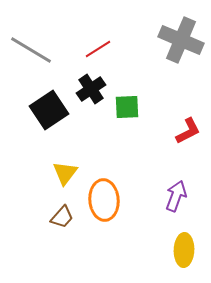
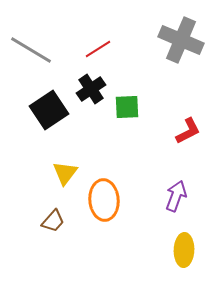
brown trapezoid: moved 9 px left, 4 px down
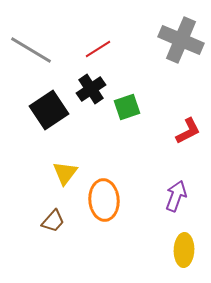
green square: rotated 16 degrees counterclockwise
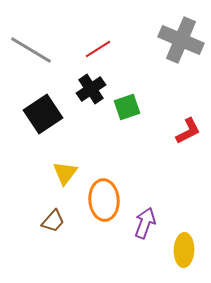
black square: moved 6 px left, 4 px down
purple arrow: moved 31 px left, 27 px down
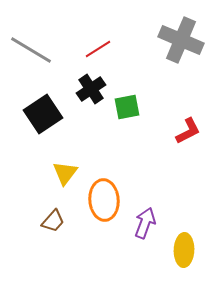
green square: rotated 8 degrees clockwise
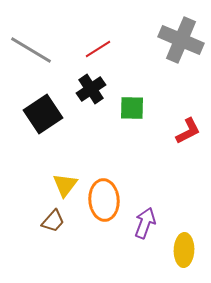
green square: moved 5 px right, 1 px down; rotated 12 degrees clockwise
yellow triangle: moved 12 px down
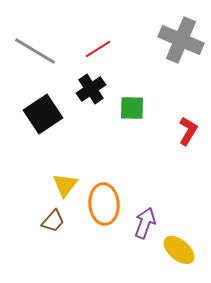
gray line: moved 4 px right, 1 px down
red L-shape: rotated 32 degrees counterclockwise
orange ellipse: moved 4 px down
yellow ellipse: moved 5 px left; rotated 52 degrees counterclockwise
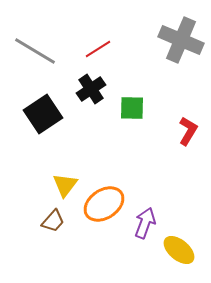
orange ellipse: rotated 60 degrees clockwise
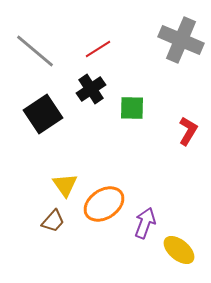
gray line: rotated 9 degrees clockwise
yellow triangle: rotated 12 degrees counterclockwise
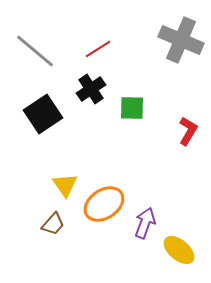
brown trapezoid: moved 3 px down
